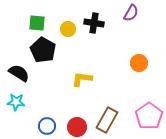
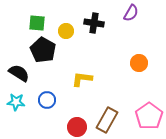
yellow circle: moved 2 px left, 2 px down
blue circle: moved 26 px up
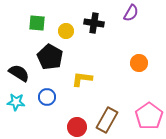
black pentagon: moved 7 px right, 7 px down
blue circle: moved 3 px up
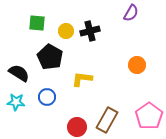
black cross: moved 4 px left, 8 px down; rotated 24 degrees counterclockwise
orange circle: moved 2 px left, 2 px down
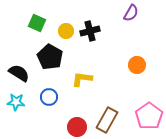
green square: rotated 18 degrees clockwise
blue circle: moved 2 px right
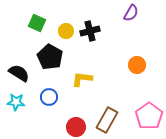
red circle: moved 1 px left
